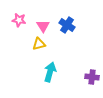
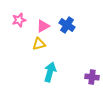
pink star: rotated 24 degrees counterclockwise
pink triangle: rotated 32 degrees clockwise
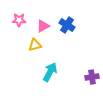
pink star: rotated 16 degrees clockwise
yellow triangle: moved 4 px left, 1 px down
cyan arrow: rotated 12 degrees clockwise
purple cross: rotated 16 degrees counterclockwise
